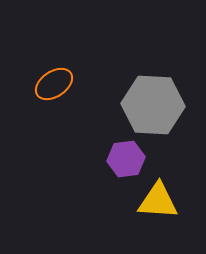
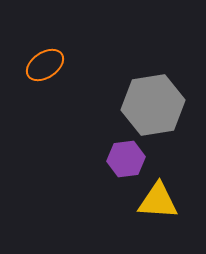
orange ellipse: moved 9 px left, 19 px up
gray hexagon: rotated 12 degrees counterclockwise
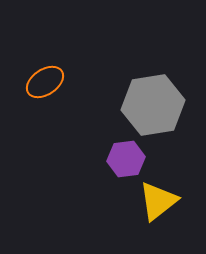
orange ellipse: moved 17 px down
yellow triangle: rotated 42 degrees counterclockwise
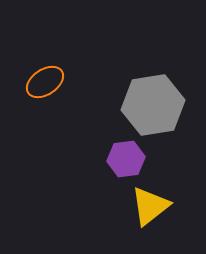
yellow triangle: moved 8 px left, 5 px down
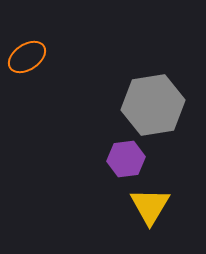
orange ellipse: moved 18 px left, 25 px up
yellow triangle: rotated 21 degrees counterclockwise
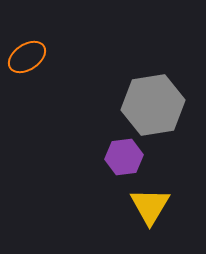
purple hexagon: moved 2 px left, 2 px up
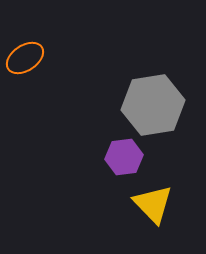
orange ellipse: moved 2 px left, 1 px down
yellow triangle: moved 3 px right, 2 px up; rotated 15 degrees counterclockwise
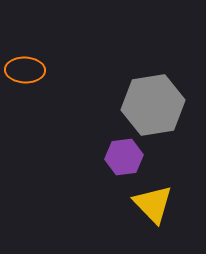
orange ellipse: moved 12 px down; rotated 36 degrees clockwise
